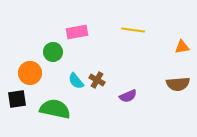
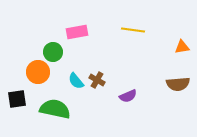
orange circle: moved 8 px right, 1 px up
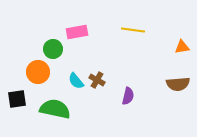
green circle: moved 3 px up
purple semicircle: rotated 54 degrees counterclockwise
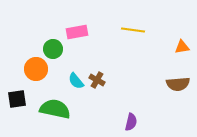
orange circle: moved 2 px left, 3 px up
purple semicircle: moved 3 px right, 26 px down
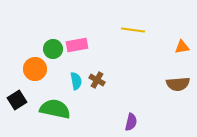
pink rectangle: moved 13 px down
orange circle: moved 1 px left
cyan semicircle: rotated 150 degrees counterclockwise
black square: moved 1 px down; rotated 24 degrees counterclockwise
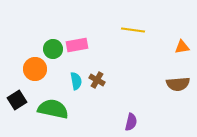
green semicircle: moved 2 px left
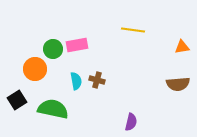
brown cross: rotated 14 degrees counterclockwise
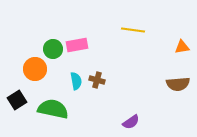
purple semicircle: rotated 42 degrees clockwise
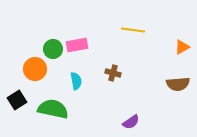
orange triangle: rotated 21 degrees counterclockwise
brown cross: moved 16 px right, 7 px up
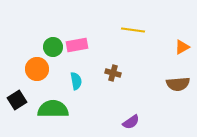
green circle: moved 2 px up
orange circle: moved 2 px right
green semicircle: rotated 12 degrees counterclockwise
